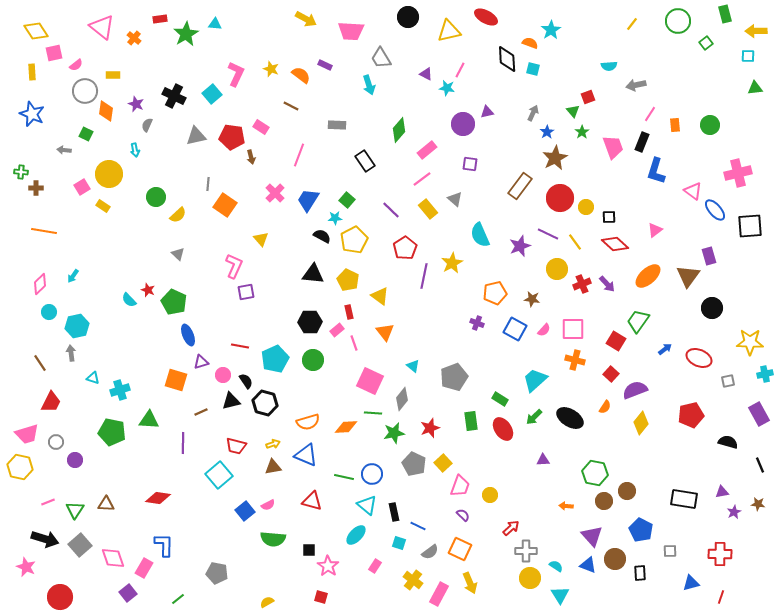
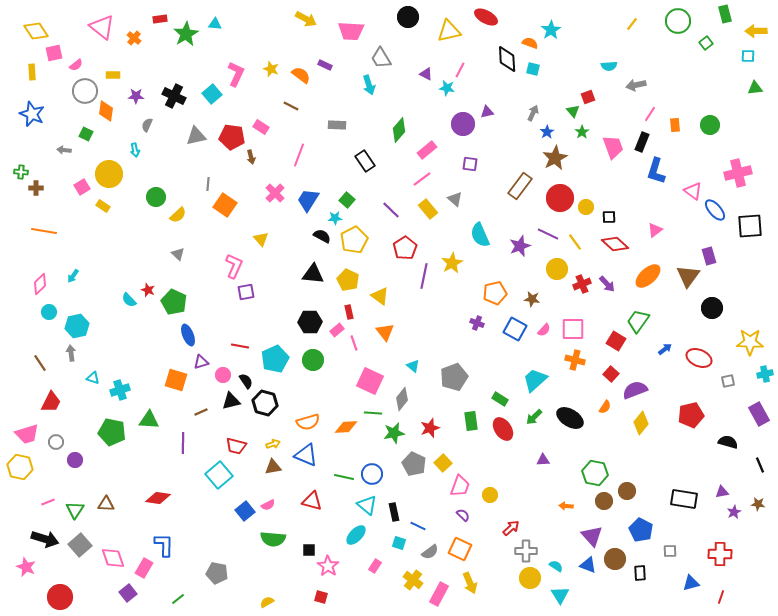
purple star at (136, 104): moved 8 px up; rotated 21 degrees counterclockwise
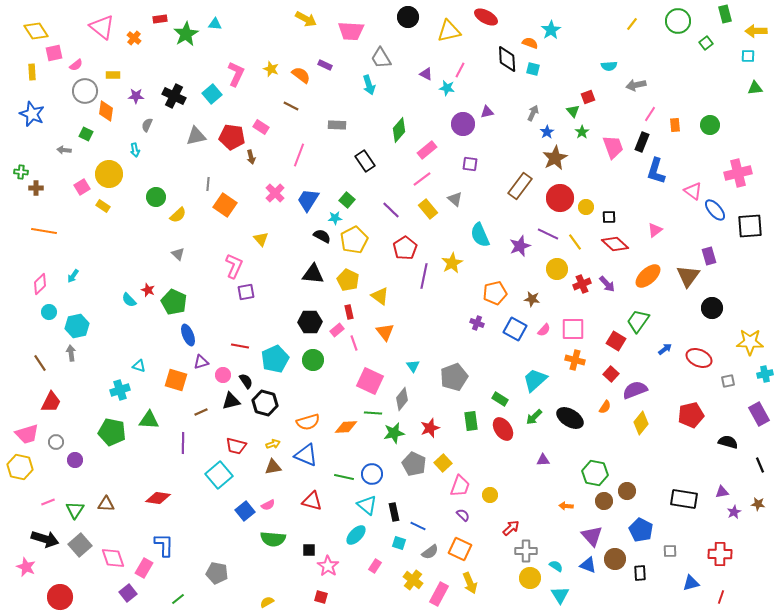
cyan triangle at (413, 366): rotated 16 degrees clockwise
cyan triangle at (93, 378): moved 46 px right, 12 px up
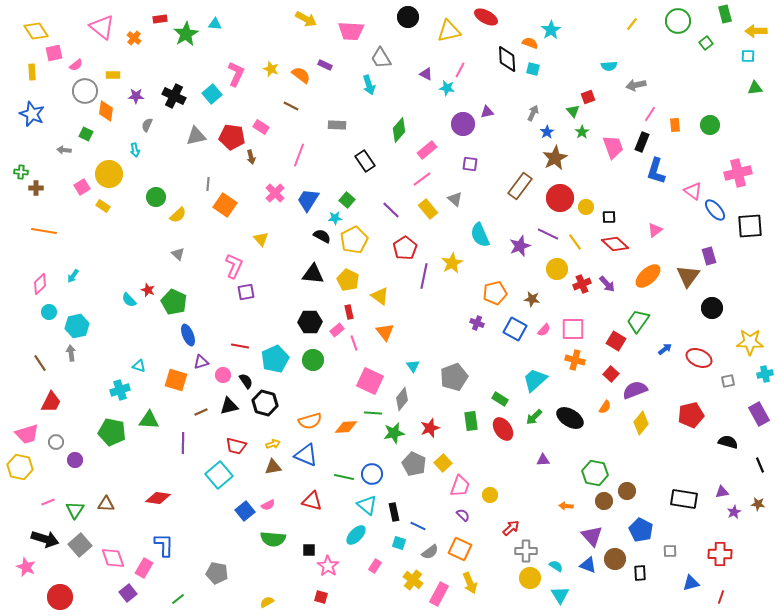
black triangle at (231, 401): moved 2 px left, 5 px down
orange semicircle at (308, 422): moved 2 px right, 1 px up
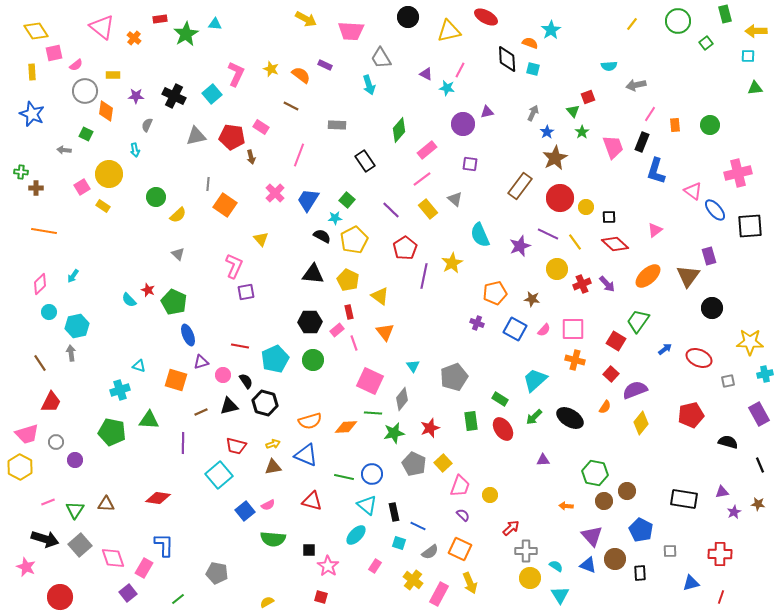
yellow hexagon at (20, 467): rotated 15 degrees clockwise
